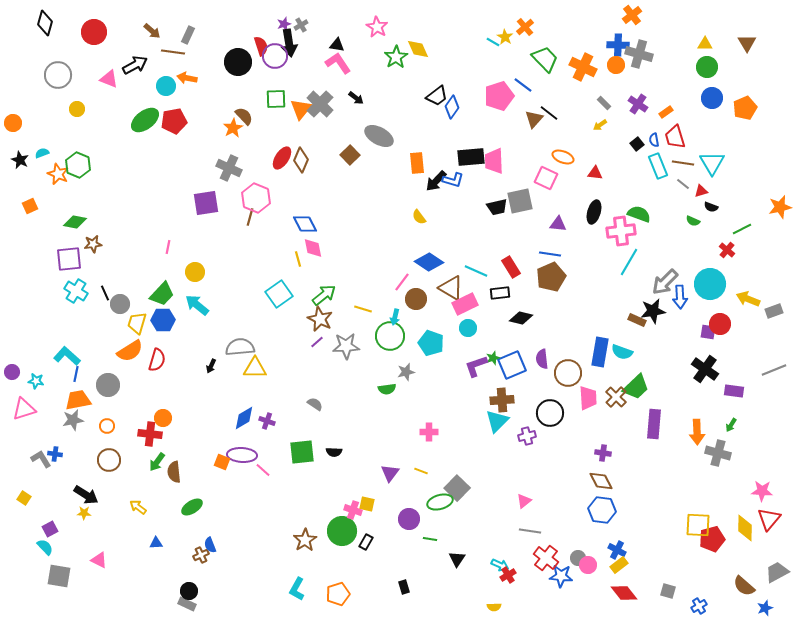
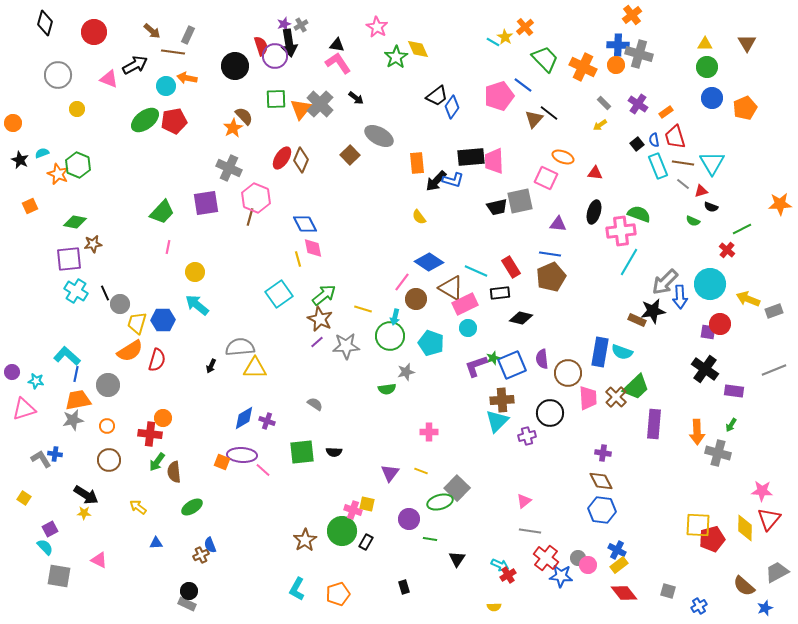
black circle at (238, 62): moved 3 px left, 4 px down
orange star at (780, 207): moved 3 px up; rotated 10 degrees clockwise
green trapezoid at (162, 294): moved 82 px up
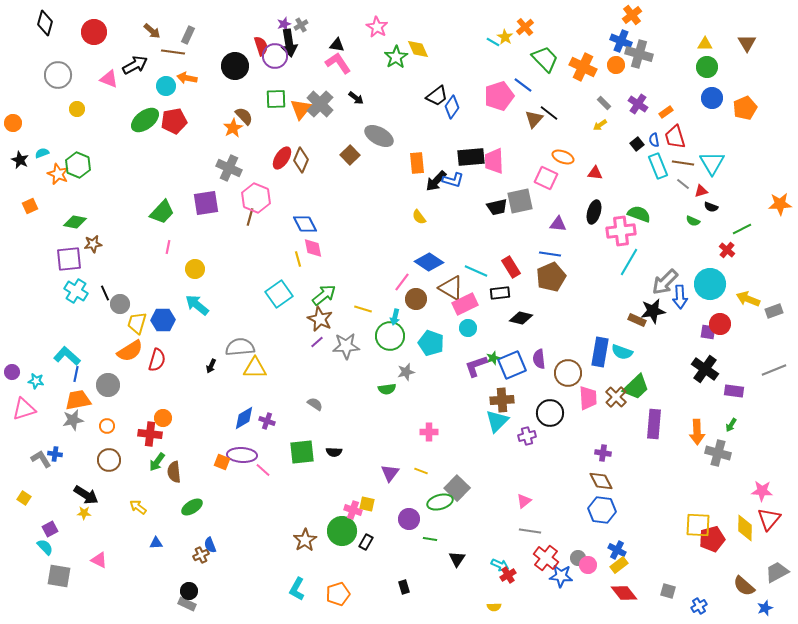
blue cross at (618, 45): moved 3 px right, 4 px up; rotated 20 degrees clockwise
yellow circle at (195, 272): moved 3 px up
purple semicircle at (542, 359): moved 3 px left
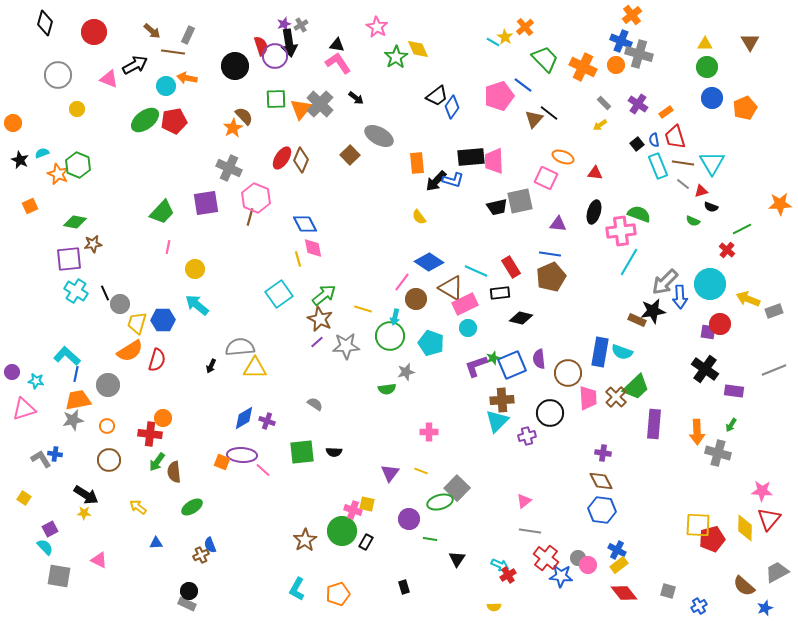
brown triangle at (747, 43): moved 3 px right, 1 px up
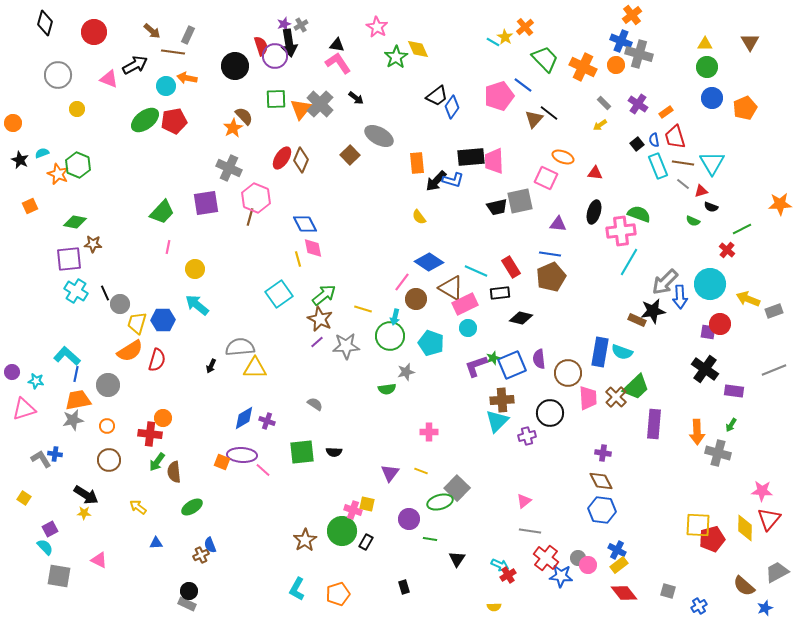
brown star at (93, 244): rotated 12 degrees clockwise
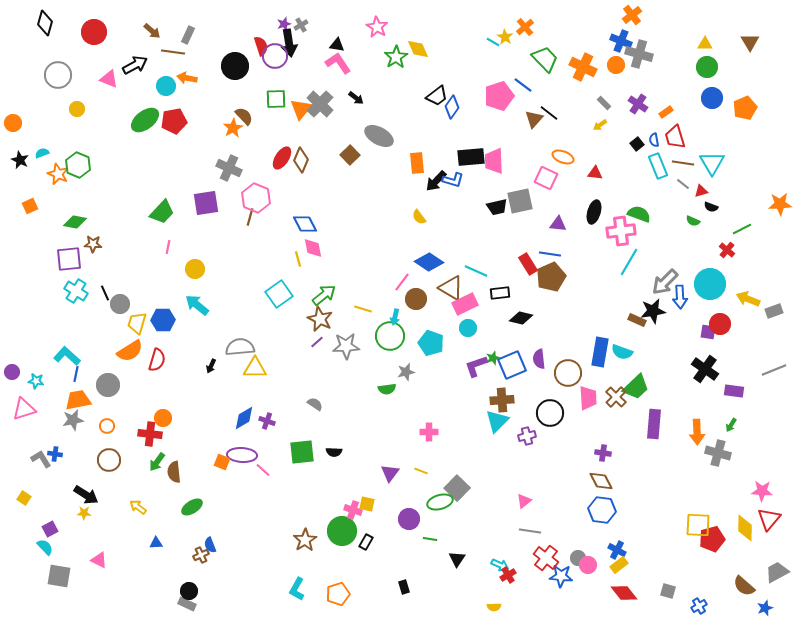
red rectangle at (511, 267): moved 17 px right, 3 px up
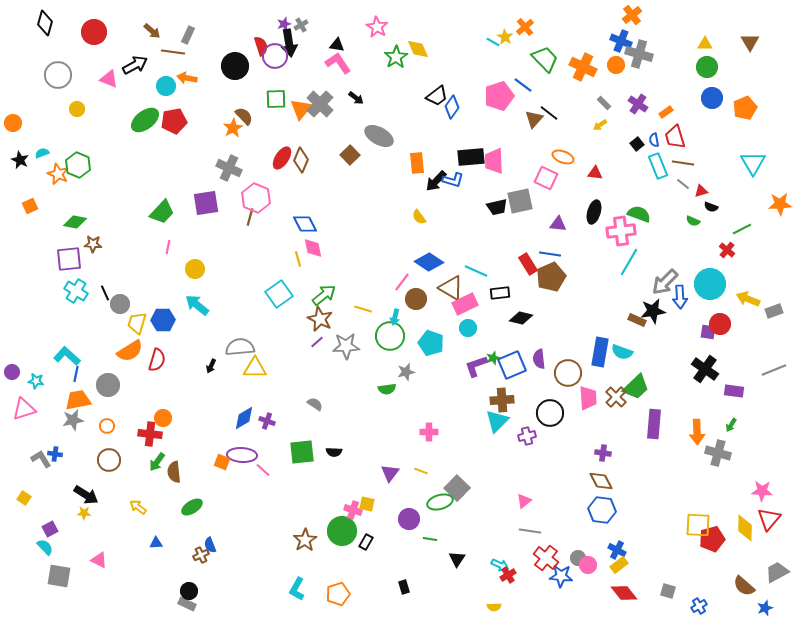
cyan triangle at (712, 163): moved 41 px right
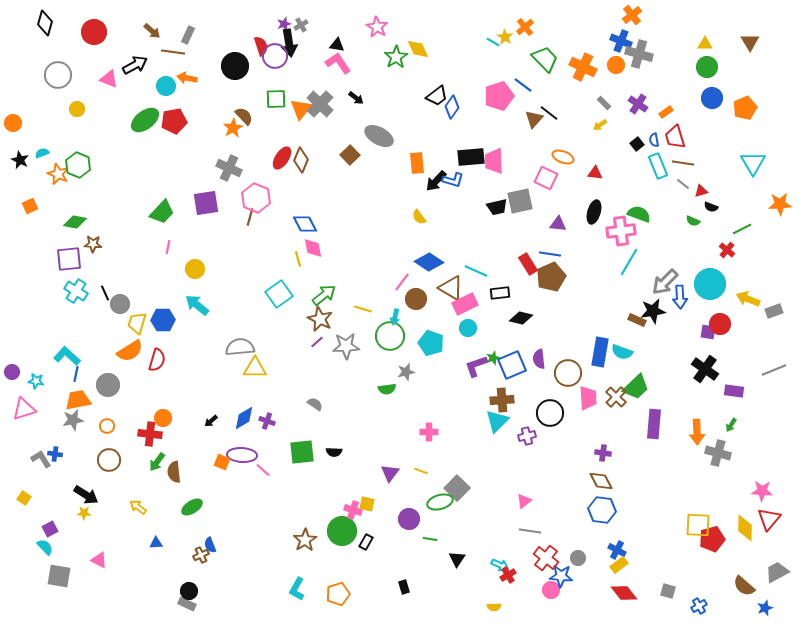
black arrow at (211, 366): moved 55 px down; rotated 24 degrees clockwise
pink circle at (588, 565): moved 37 px left, 25 px down
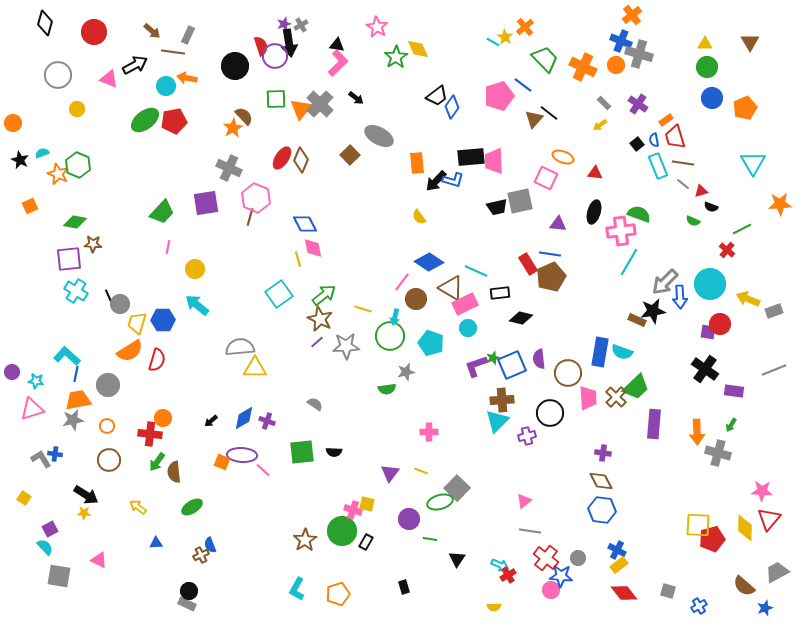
pink L-shape at (338, 63): rotated 80 degrees clockwise
orange rectangle at (666, 112): moved 8 px down
black line at (105, 293): moved 4 px right, 4 px down
pink triangle at (24, 409): moved 8 px right
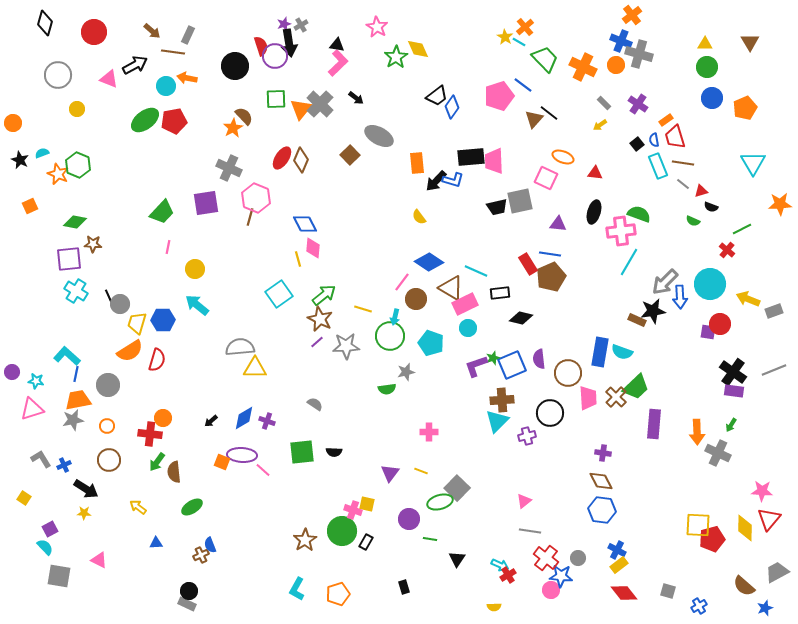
cyan line at (493, 42): moved 26 px right
pink diamond at (313, 248): rotated 15 degrees clockwise
black cross at (705, 369): moved 28 px right, 3 px down
gray cross at (718, 453): rotated 10 degrees clockwise
blue cross at (55, 454): moved 9 px right, 11 px down; rotated 32 degrees counterclockwise
black arrow at (86, 495): moved 6 px up
